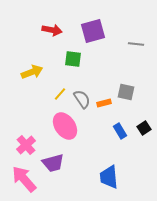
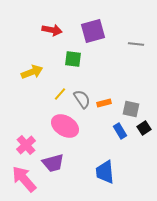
gray square: moved 5 px right, 17 px down
pink ellipse: rotated 24 degrees counterclockwise
blue trapezoid: moved 4 px left, 5 px up
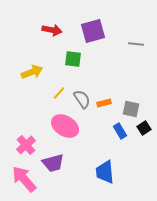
yellow line: moved 1 px left, 1 px up
